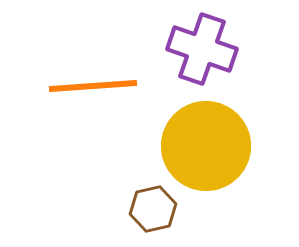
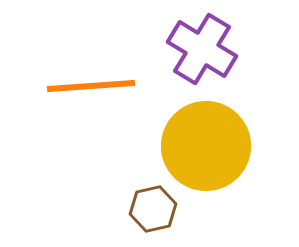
purple cross: rotated 12 degrees clockwise
orange line: moved 2 px left
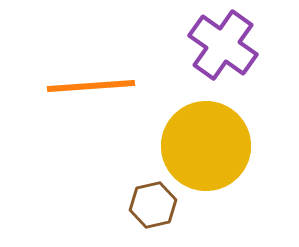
purple cross: moved 21 px right, 4 px up; rotated 4 degrees clockwise
brown hexagon: moved 4 px up
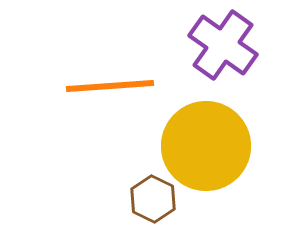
orange line: moved 19 px right
brown hexagon: moved 6 px up; rotated 21 degrees counterclockwise
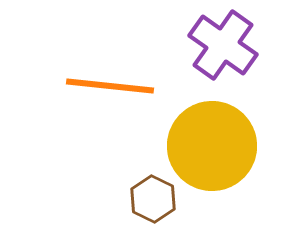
orange line: rotated 10 degrees clockwise
yellow circle: moved 6 px right
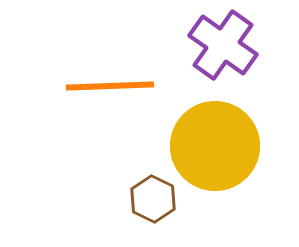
orange line: rotated 8 degrees counterclockwise
yellow circle: moved 3 px right
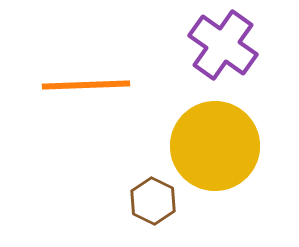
orange line: moved 24 px left, 1 px up
brown hexagon: moved 2 px down
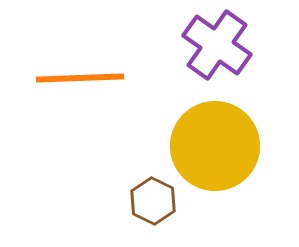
purple cross: moved 6 px left
orange line: moved 6 px left, 7 px up
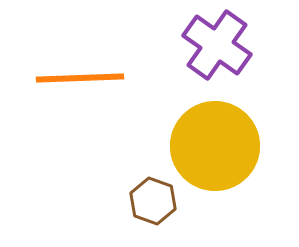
brown hexagon: rotated 6 degrees counterclockwise
